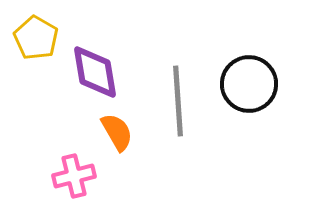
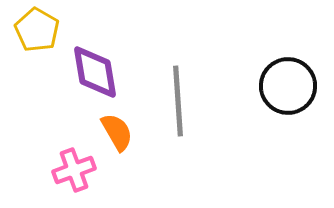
yellow pentagon: moved 1 px right, 8 px up
black circle: moved 39 px right, 2 px down
pink cross: moved 6 px up; rotated 6 degrees counterclockwise
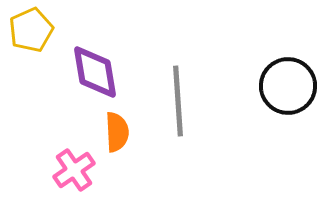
yellow pentagon: moved 6 px left; rotated 18 degrees clockwise
orange semicircle: rotated 27 degrees clockwise
pink cross: rotated 15 degrees counterclockwise
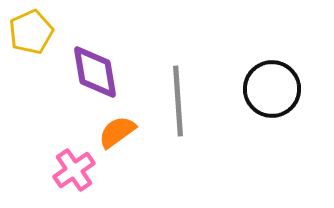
yellow pentagon: moved 2 px down
black circle: moved 16 px left, 3 px down
orange semicircle: rotated 123 degrees counterclockwise
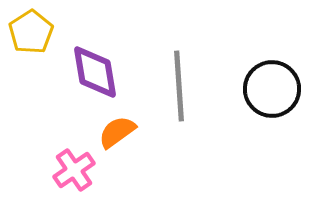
yellow pentagon: rotated 9 degrees counterclockwise
gray line: moved 1 px right, 15 px up
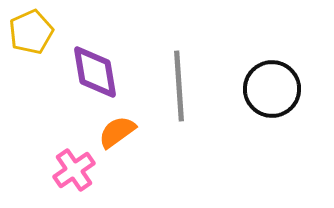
yellow pentagon: rotated 9 degrees clockwise
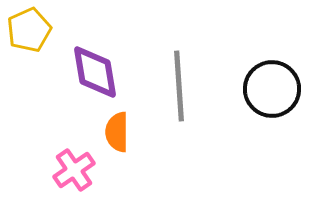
yellow pentagon: moved 2 px left, 2 px up
orange semicircle: rotated 54 degrees counterclockwise
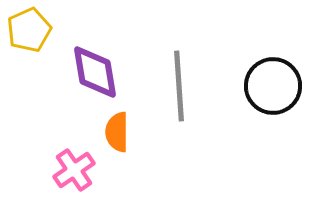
black circle: moved 1 px right, 3 px up
